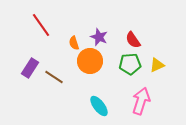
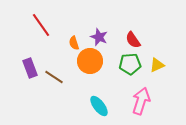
purple rectangle: rotated 54 degrees counterclockwise
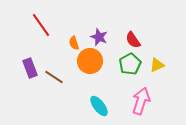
green pentagon: rotated 25 degrees counterclockwise
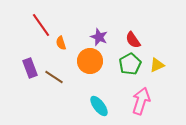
orange semicircle: moved 13 px left
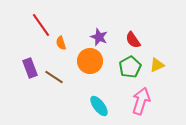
green pentagon: moved 3 px down
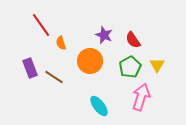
purple star: moved 5 px right, 2 px up
yellow triangle: rotated 35 degrees counterclockwise
pink arrow: moved 4 px up
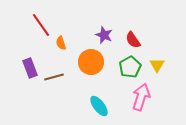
orange circle: moved 1 px right, 1 px down
brown line: rotated 48 degrees counterclockwise
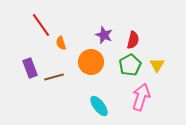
red semicircle: rotated 132 degrees counterclockwise
green pentagon: moved 2 px up
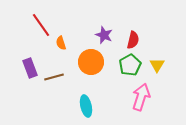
cyan ellipse: moved 13 px left; rotated 25 degrees clockwise
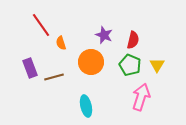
green pentagon: rotated 20 degrees counterclockwise
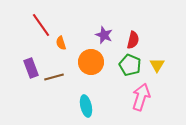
purple rectangle: moved 1 px right
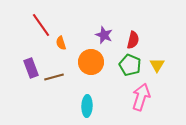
cyan ellipse: moved 1 px right; rotated 15 degrees clockwise
